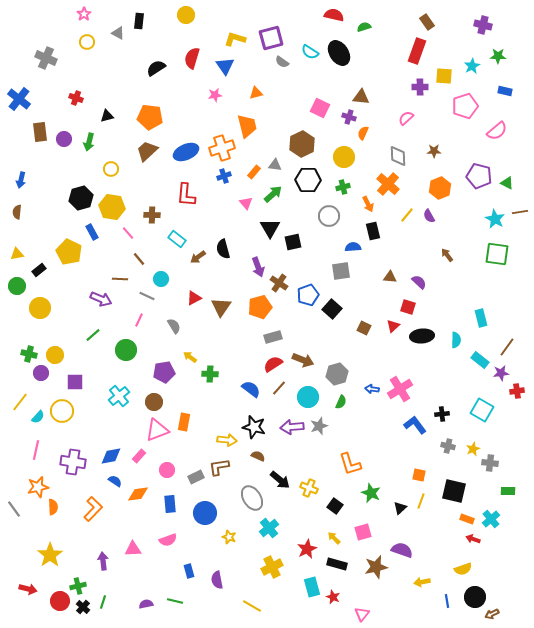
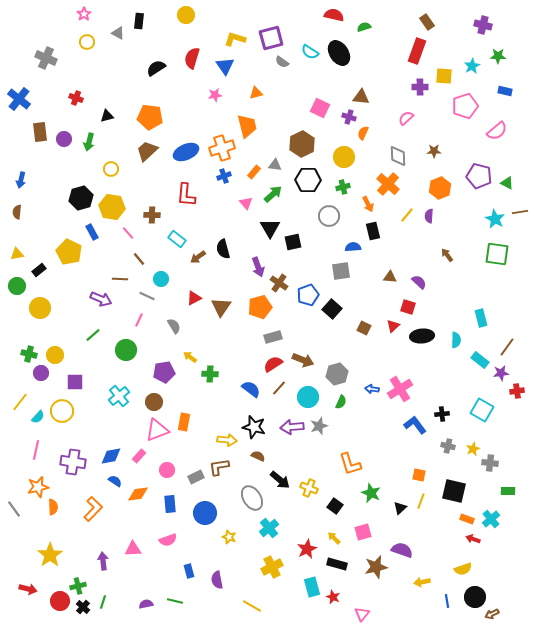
purple semicircle at (429, 216): rotated 32 degrees clockwise
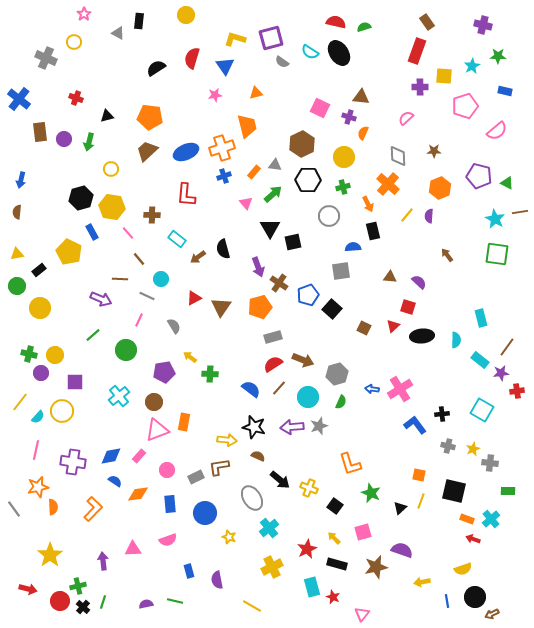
red semicircle at (334, 15): moved 2 px right, 7 px down
yellow circle at (87, 42): moved 13 px left
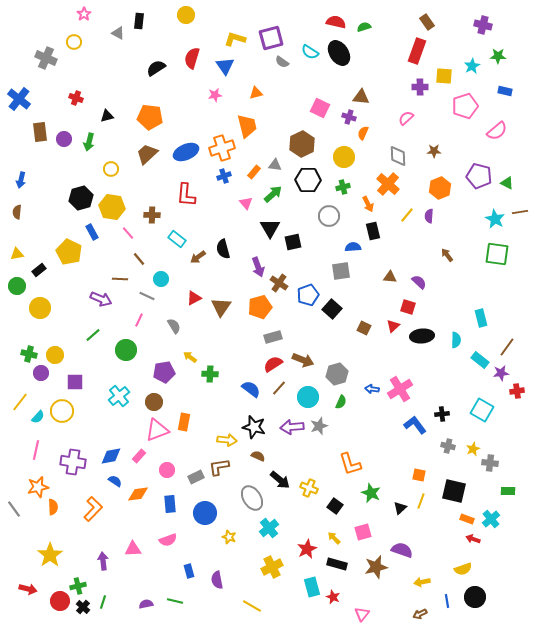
brown trapezoid at (147, 151): moved 3 px down
brown arrow at (492, 614): moved 72 px left
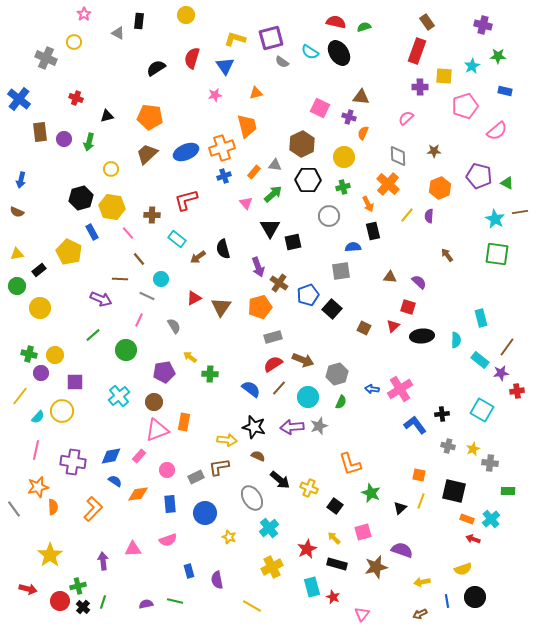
red L-shape at (186, 195): moved 5 px down; rotated 70 degrees clockwise
brown semicircle at (17, 212): rotated 72 degrees counterclockwise
yellow line at (20, 402): moved 6 px up
